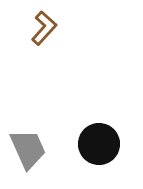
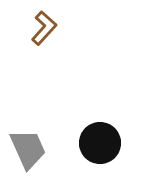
black circle: moved 1 px right, 1 px up
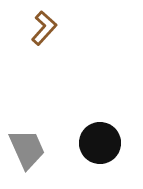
gray trapezoid: moved 1 px left
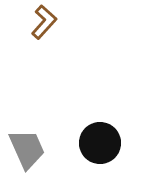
brown L-shape: moved 6 px up
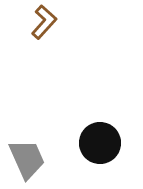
gray trapezoid: moved 10 px down
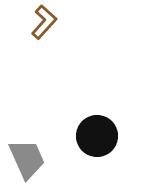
black circle: moved 3 px left, 7 px up
